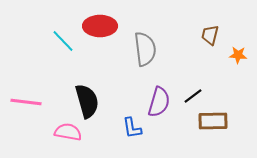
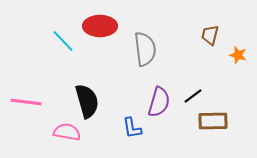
orange star: rotated 12 degrees clockwise
pink semicircle: moved 1 px left
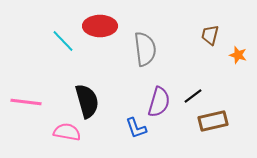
brown rectangle: rotated 12 degrees counterclockwise
blue L-shape: moved 4 px right; rotated 10 degrees counterclockwise
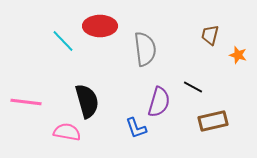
black line: moved 9 px up; rotated 66 degrees clockwise
